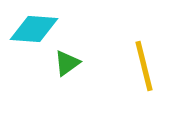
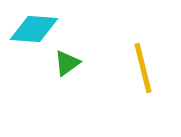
yellow line: moved 1 px left, 2 px down
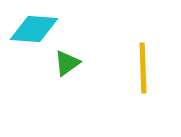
yellow line: rotated 12 degrees clockwise
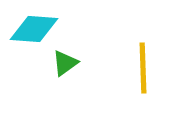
green triangle: moved 2 px left
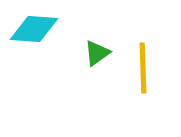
green triangle: moved 32 px right, 10 px up
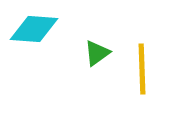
yellow line: moved 1 px left, 1 px down
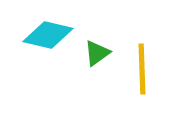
cyan diamond: moved 14 px right, 6 px down; rotated 9 degrees clockwise
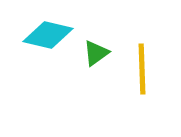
green triangle: moved 1 px left
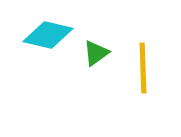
yellow line: moved 1 px right, 1 px up
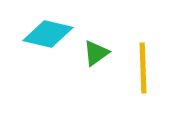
cyan diamond: moved 1 px up
